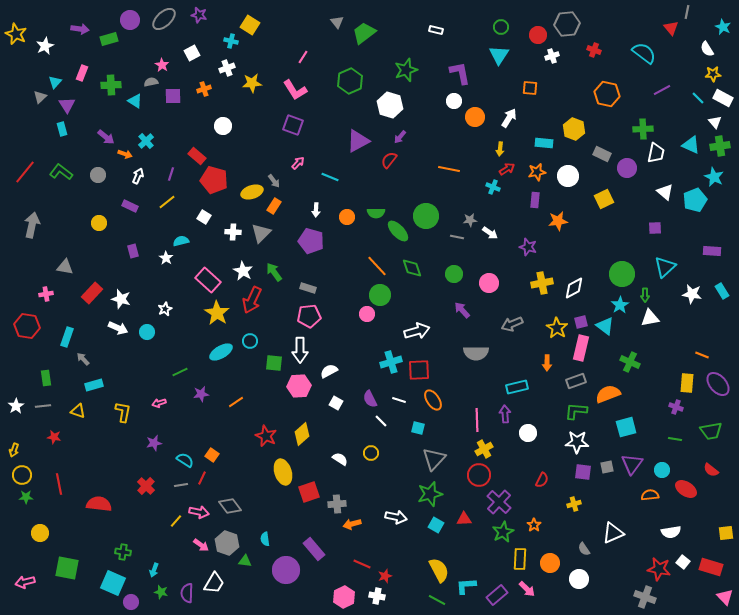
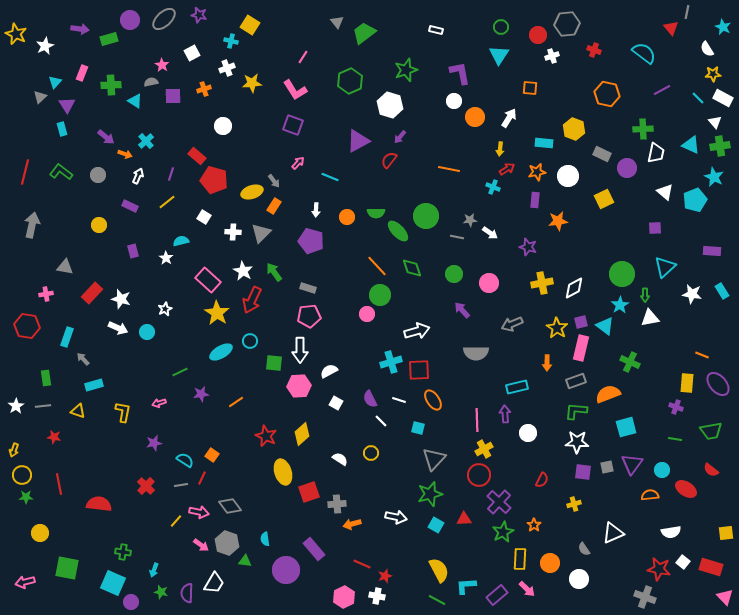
red line at (25, 172): rotated 25 degrees counterclockwise
yellow circle at (99, 223): moved 2 px down
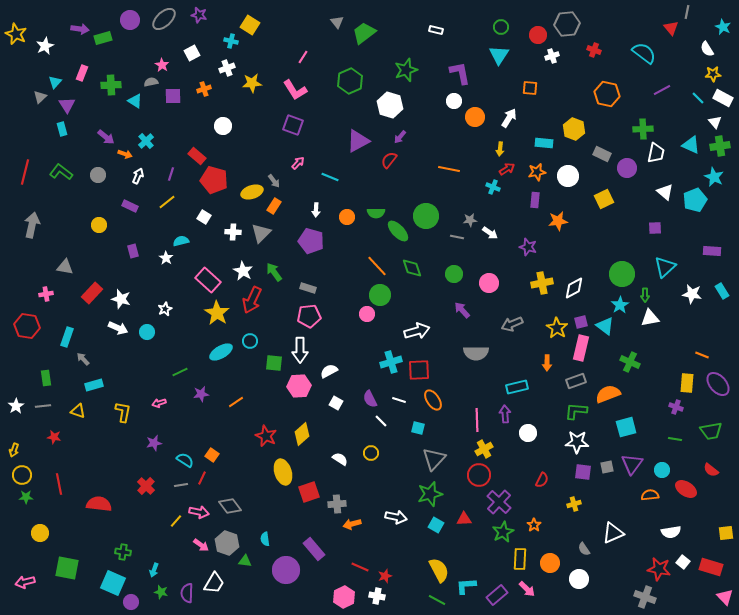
green rectangle at (109, 39): moved 6 px left, 1 px up
red line at (362, 564): moved 2 px left, 3 px down
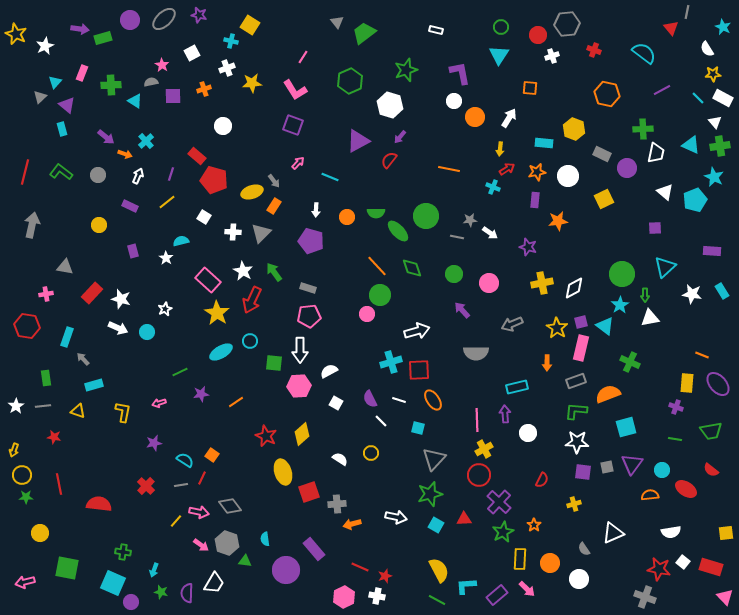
purple triangle at (67, 105): rotated 18 degrees counterclockwise
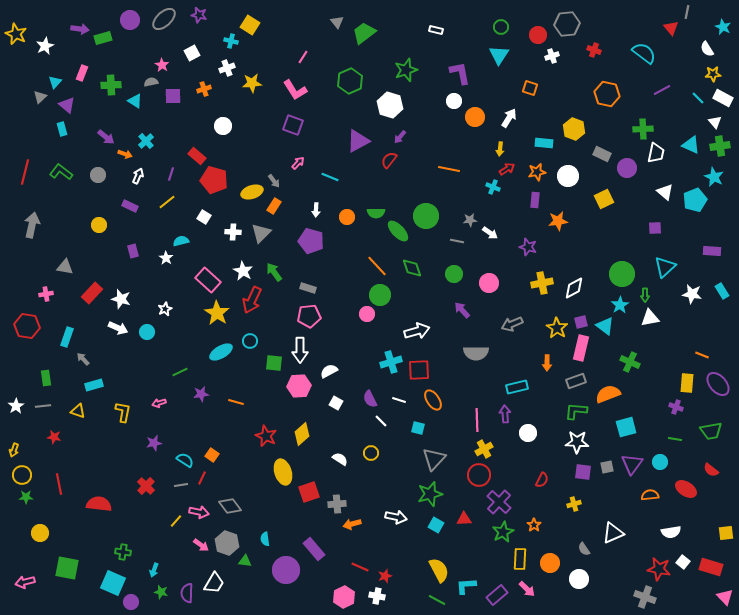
orange square at (530, 88): rotated 14 degrees clockwise
gray line at (457, 237): moved 4 px down
orange line at (236, 402): rotated 49 degrees clockwise
cyan circle at (662, 470): moved 2 px left, 8 px up
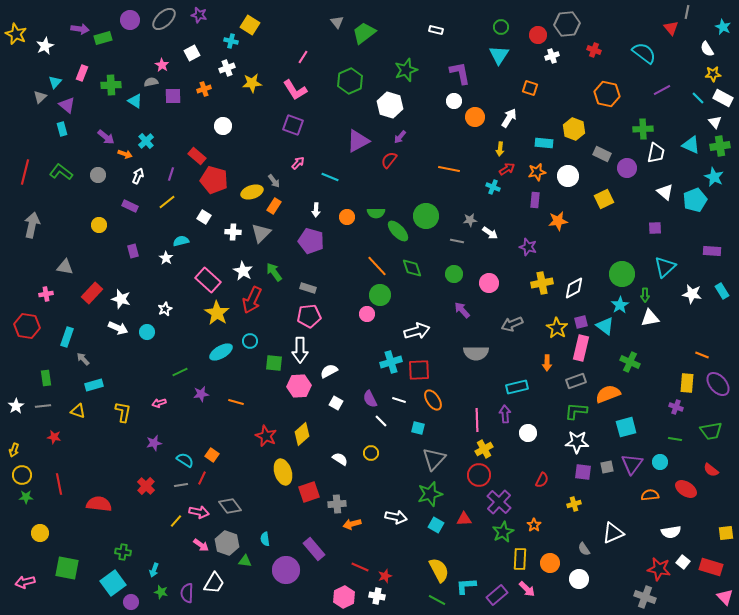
cyan square at (113, 583): rotated 30 degrees clockwise
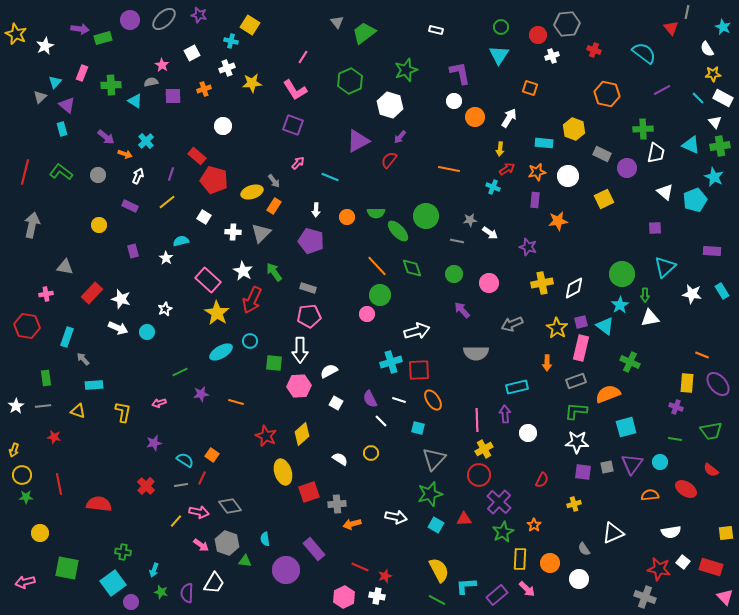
cyan rectangle at (94, 385): rotated 12 degrees clockwise
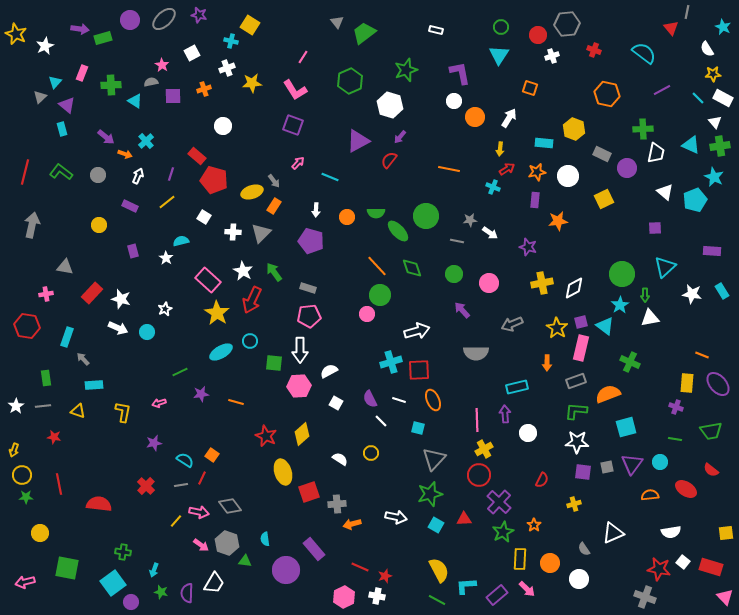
orange ellipse at (433, 400): rotated 10 degrees clockwise
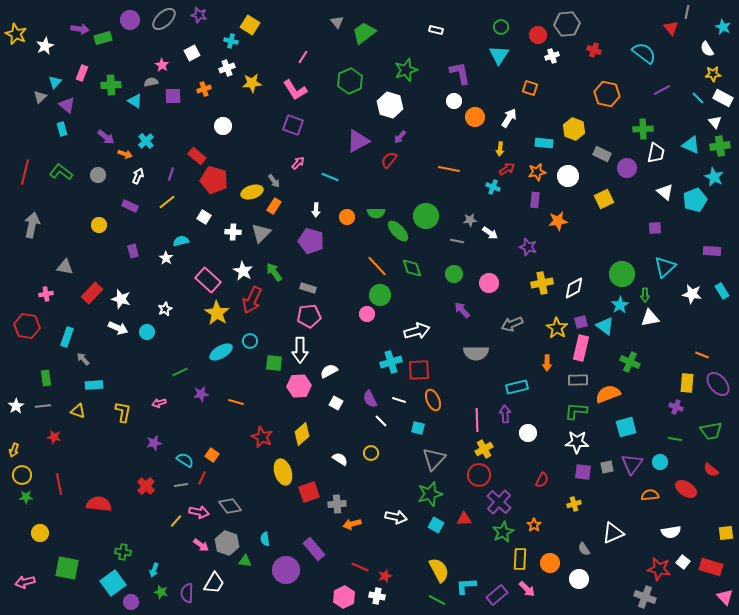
gray rectangle at (576, 381): moved 2 px right, 1 px up; rotated 18 degrees clockwise
red star at (266, 436): moved 4 px left, 1 px down
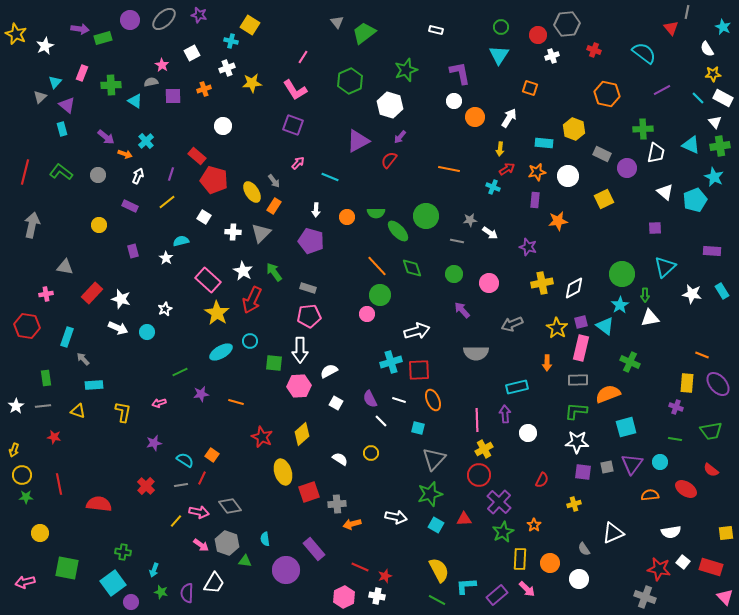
yellow ellipse at (252, 192): rotated 75 degrees clockwise
